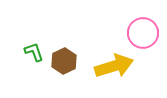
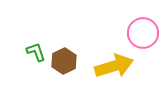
green L-shape: moved 2 px right
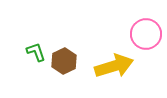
pink circle: moved 3 px right, 1 px down
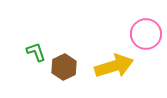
brown hexagon: moved 6 px down
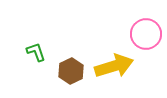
brown hexagon: moved 7 px right, 4 px down
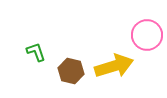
pink circle: moved 1 px right, 1 px down
brown hexagon: rotated 20 degrees counterclockwise
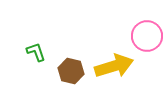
pink circle: moved 1 px down
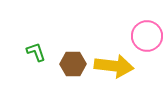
yellow arrow: rotated 24 degrees clockwise
brown hexagon: moved 2 px right, 7 px up; rotated 15 degrees counterclockwise
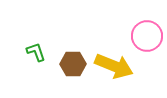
yellow arrow: rotated 15 degrees clockwise
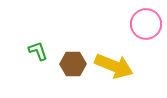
pink circle: moved 1 px left, 12 px up
green L-shape: moved 2 px right, 1 px up
